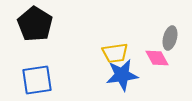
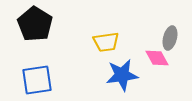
yellow trapezoid: moved 9 px left, 11 px up
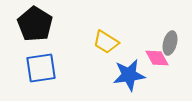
gray ellipse: moved 5 px down
yellow trapezoid: rotated 40 degrees clockwise
blue star: moved 7 px right
blue square: moved 4 px right, 12 px up
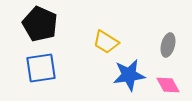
black pentagon: moved 5 px right; rotated 8 degrees counterclockwise
gray ellipse: moved 2 px left, 2 px down
pink diamond: moved 11 px right, 27 px down
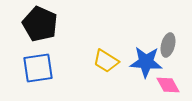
yellow trapezoid: moved 19 px down
blue square: moved 3 px left
blue star: moved 17 px right, 13 px up; rotated 12 degrees clockwise
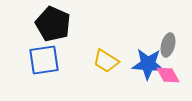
black pentagon: moved 13 px right
blue star: moved 2 px right, 2 px down
blue square: moved 6 px right, 8 px up
pink diamond: moved 10 px up
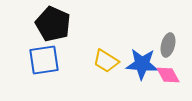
blue star: moved 6 px left
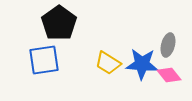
black pentagon: moved 6 px right, 1 px up; rotated 12 degrees clockwise
yellow trapezoid: moved 2 px right, 2 px down
pink diamond: moved 1 px right; rotated 10 degrees counterclockwise
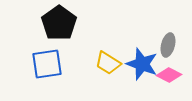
blue square: moved 3 px right, 4 px down
blue star: rotated 16 degrees clockwise
pink diamond: rotated 25 degrees counterclockwise
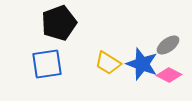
black pentagon: rotated 16 degrees clockwise
gray ellipse: rotated 40 degrees clockwise
